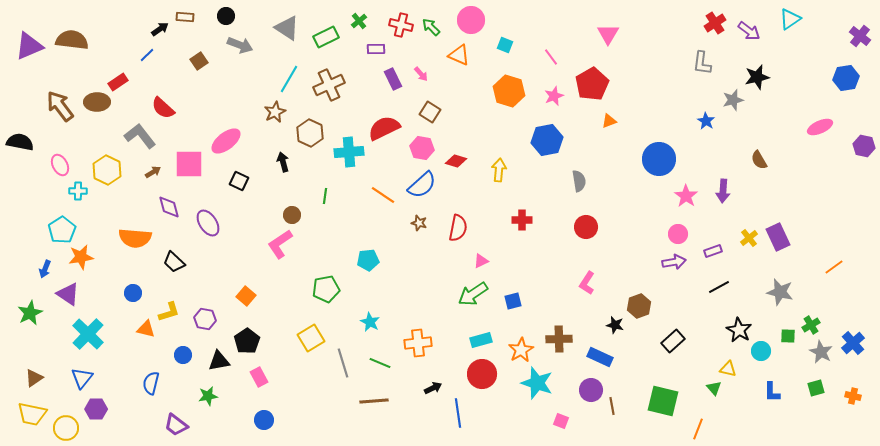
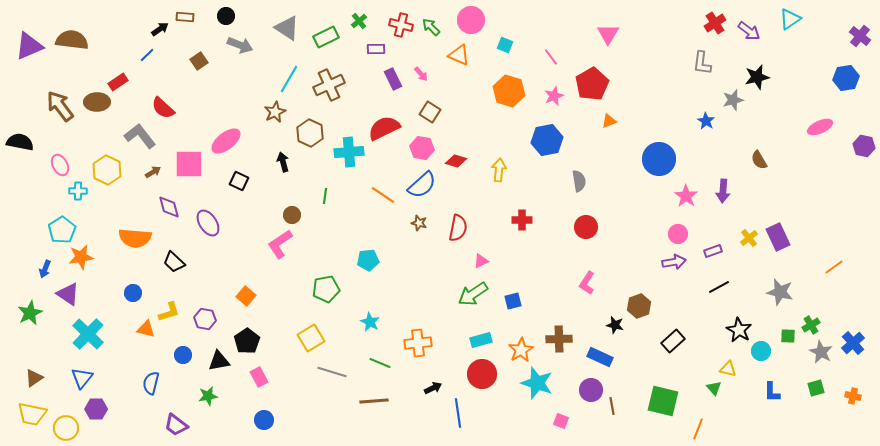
gray line at (343, 363): moved 11 px left, 9 px down; rotated 56 degrees counterclockwise
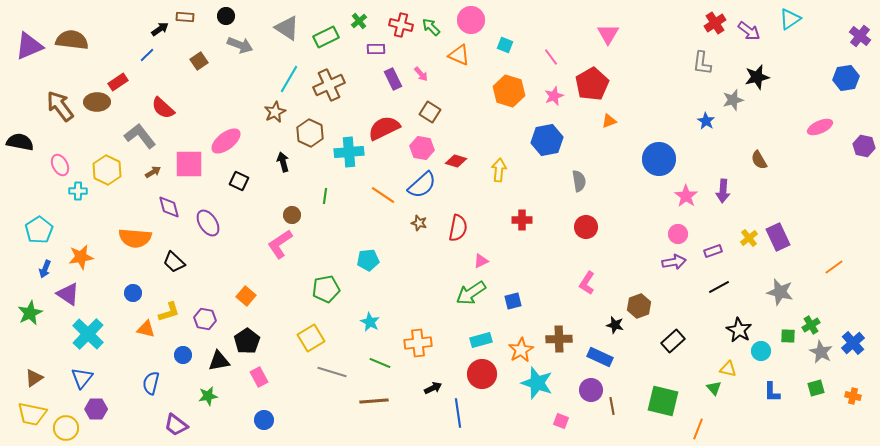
cyan pentagon at (62, 230): moved 23 px left
green arrow at (473, 294): moved 2 px left, 1 px up
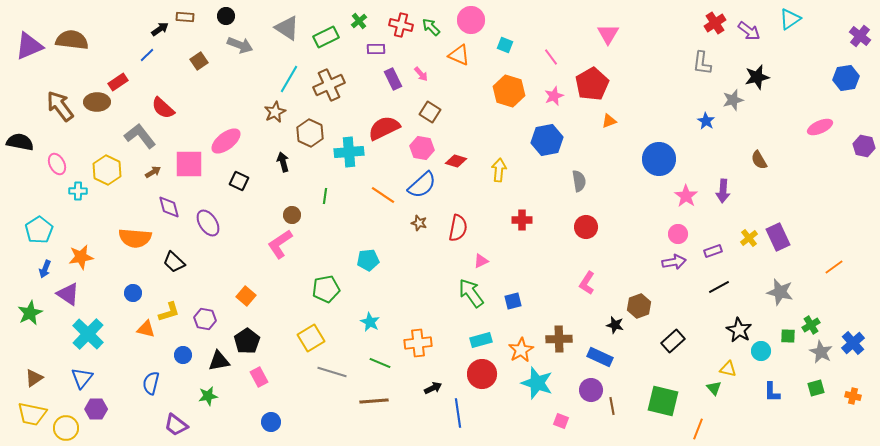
pink ellipse at (60, 165): moved 3 px left, 1 px up
green arrow at (471, 293): rotated 88 degrees clockwise
blue circle at (264, 420): moved 7 px right, 2 px down
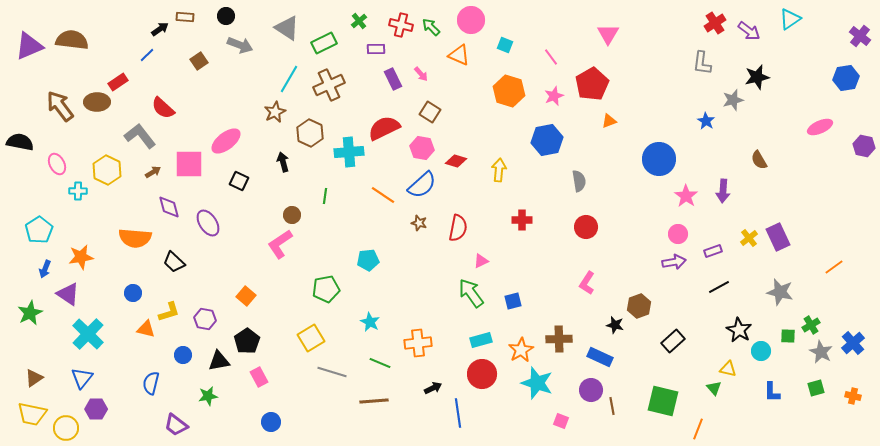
green rectangle at (326, 37): moved 2 px left, 6 px down
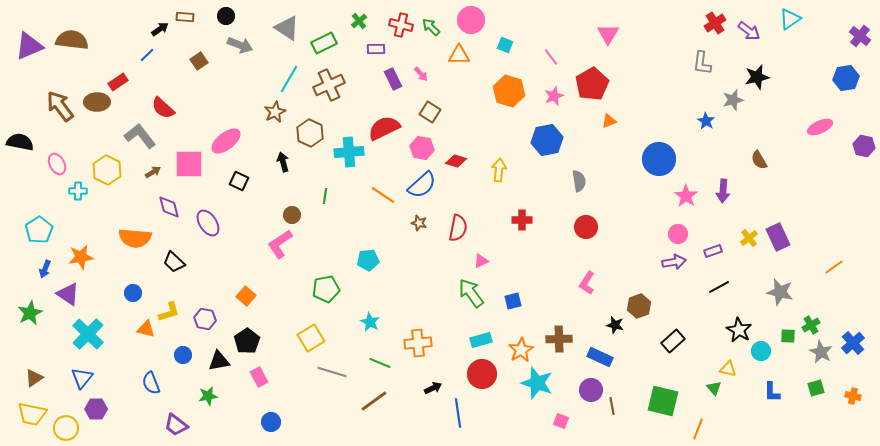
orange triangle at (459, 55): rotated 25 degrees counterclockwise
blue semicircle at (151, 383): rotated 35 degrees counterclockwise
brown line at (374, 401): rotated 32 degrees counterclockwise
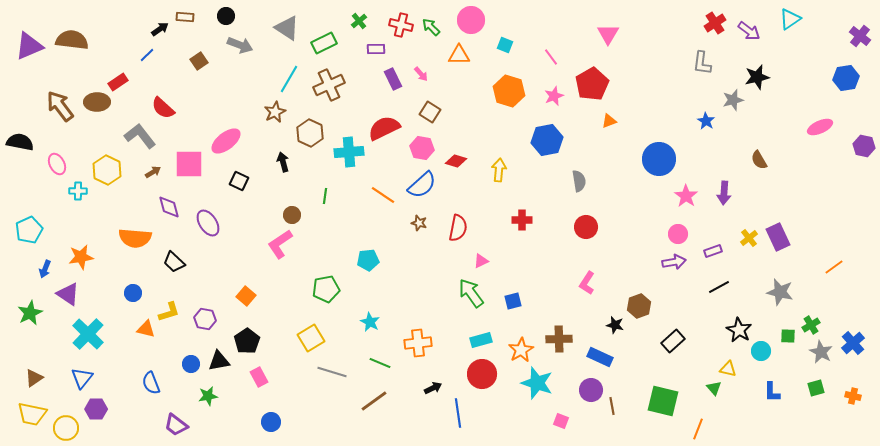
purple arrow at (723, 191): moved 1 px right, 2 px down
cyan pentagon at (39, 230): moved 10 px left; rotated 8 degrees clockwise
blue circle at (183, 355): moved 8 px right, 9 px down
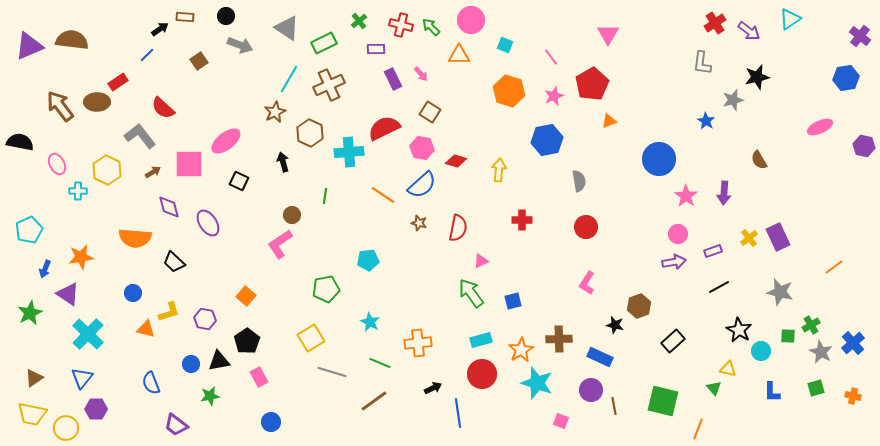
green star at (208, 396): moved 2 px right
brown line at (612, 406): moved 2 px right
